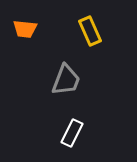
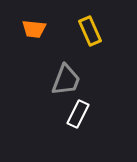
orange trapezoid: moved 9 px right
white rectangle: moved 6 px right, 19 px up
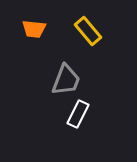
yellow rectangle: moved 2 px left; rotated 16 degrees counterclockwise
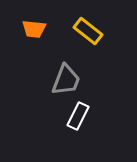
yellow rectangle: rotated 12 degrees counterclockwise
white rectangle: moved 2 px down
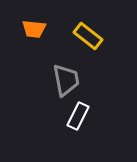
yellow rectangle: moved 5 px down
gray trapezoid: rotated 32 degrees counterclockwise
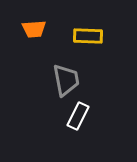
orange trapezoid: rotated 10 degrees counterclockwise
yellow rectangle: rotated 36 degrees counterclockwise
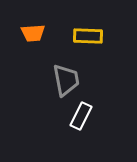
orange trapezoid: moved 1 px left, 4 px down
white rectangle: moved 3 px right
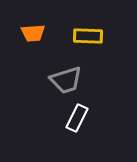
gray trapezoid: rotated 84 degrees clockwise
white rectangle: moved 4 px left, 2 px down
